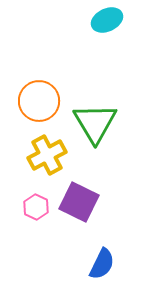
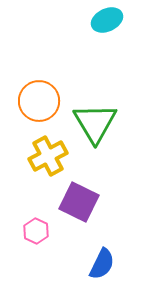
yellow cross: moved 1 px right, 1 px down
pink hexagon: moved 24 px down
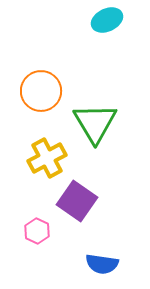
orange circle: moved 2 px right, 10 px up
yellow cross: moved 1 px left, 2 px down
purple square: moved 2 px left, 1 px up; rotated 9 degrees clockwise
pink hexagon: moved 1 px right
blue semicircle: rotated 72 degrees clockwise
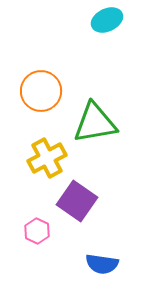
green triangle: rotated 51 degrees clockwise
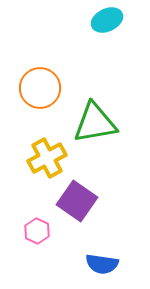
orange circle: moved 1 px left, 3 px up
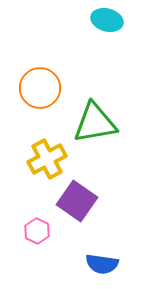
cyan ellipse: rotated 40 degrees clockwise
yellow cross: moved 1 px down
